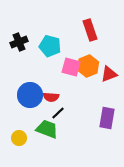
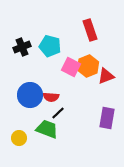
black cross: moved 3 px right, 5 px down
pink square: rotated 12 degrees clockwise
red triangle: moved 3 px left, 2 px down
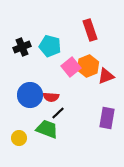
pink square: rotated 24 degrees clockwise
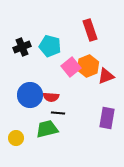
black line: rotated 48 degrees clockwise
green trapezoid: rotated 35 degrees counterclockwise
yellow circle: moved 3 px left
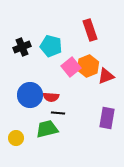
cyan pentagon: moved 1 px right
